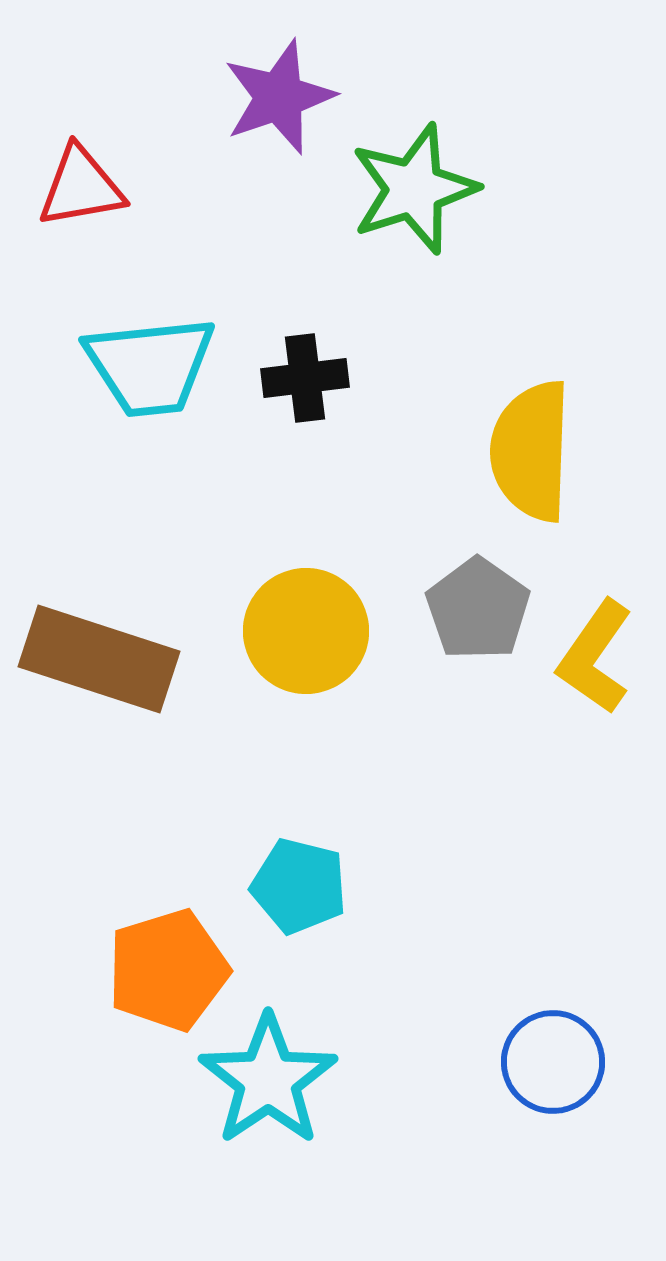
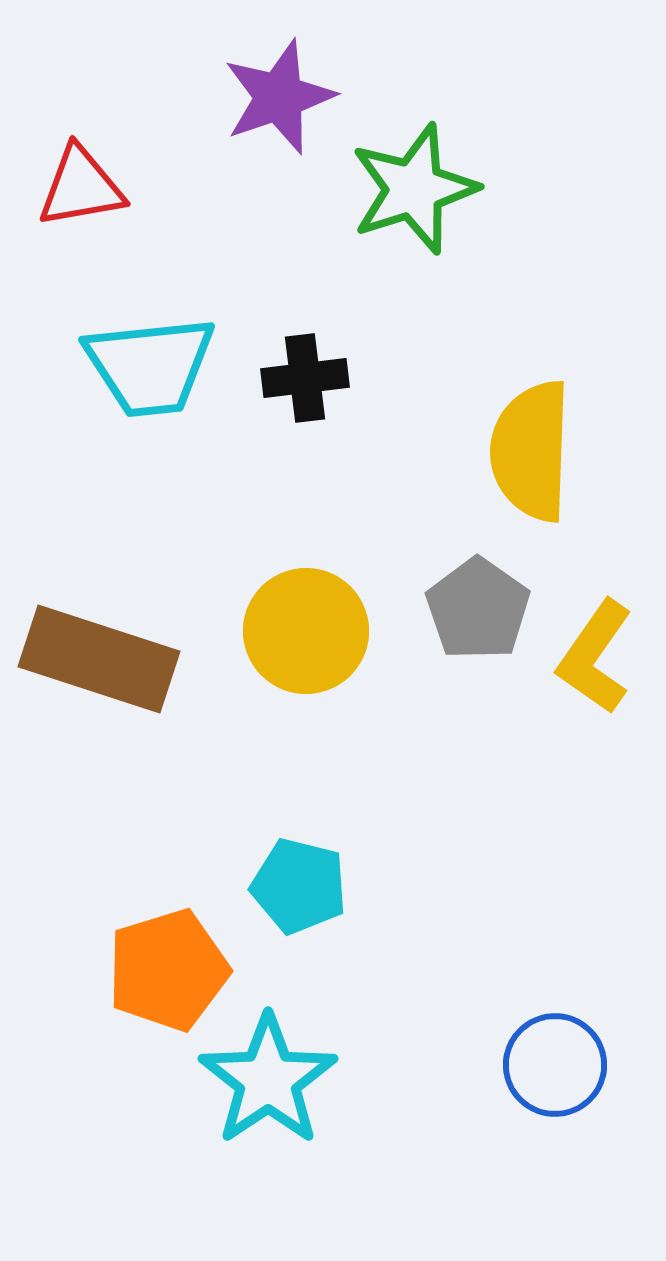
blue circle: moved 2 px right, 3 px down
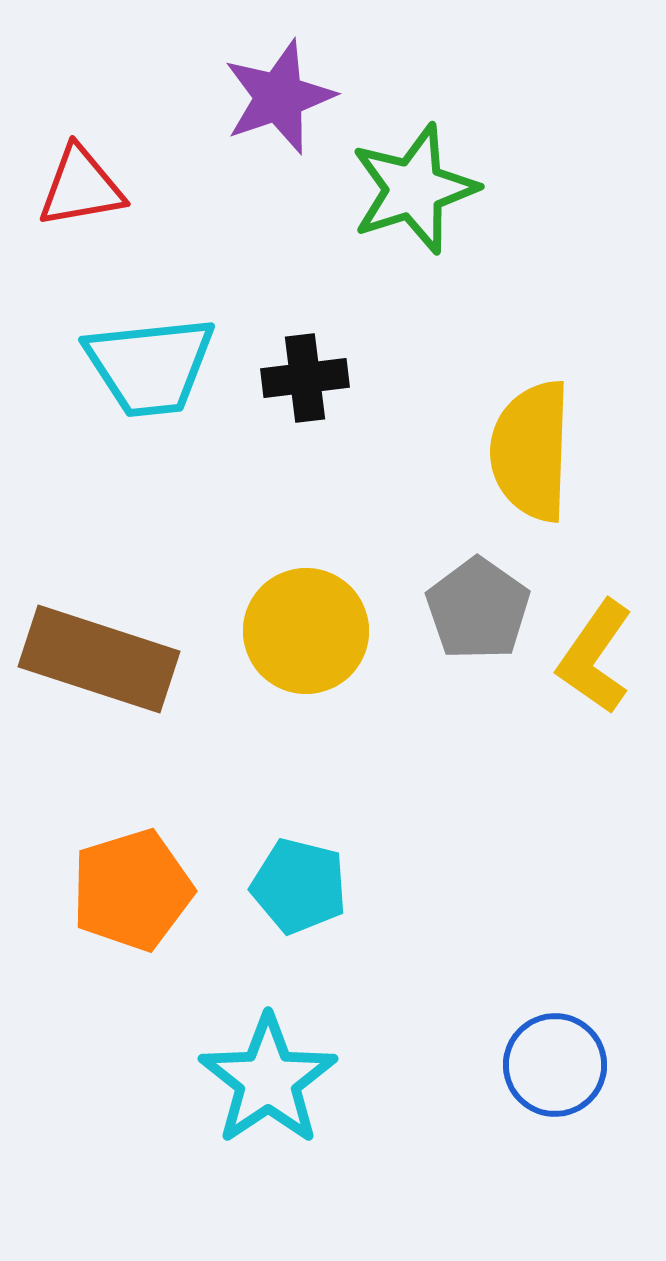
orange pentagon: moved 36 px left, 80 px up
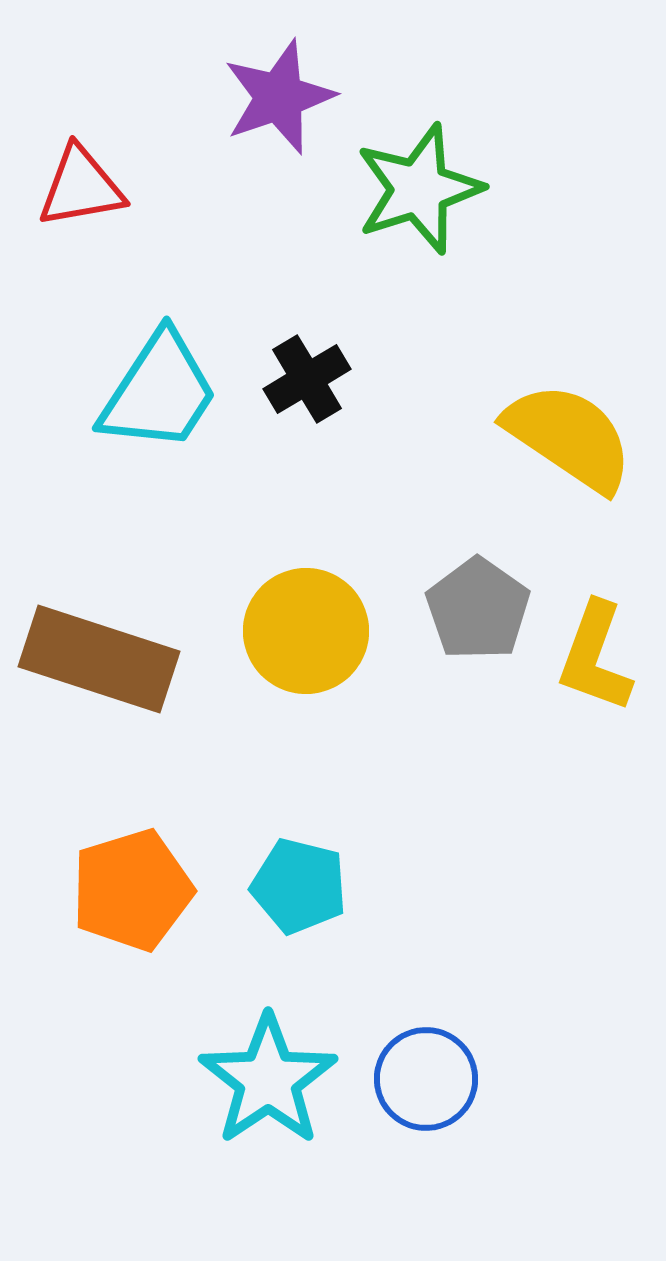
green star: moved 5 px right
cyan trapezoid: moved 9 px right, 26 px down; rotated 51 degrees counterclockwise
black cross: moved 2 px right, 1 px down; rotated 24 degrees counterclockwise
yellow semicircle: moved 38 px right, 14 px up; rotated 122 degrees clockwise
yellow L-shape: rotated 15 degrees counterclockwise
blue circle: moved 129 px left, 14 px down
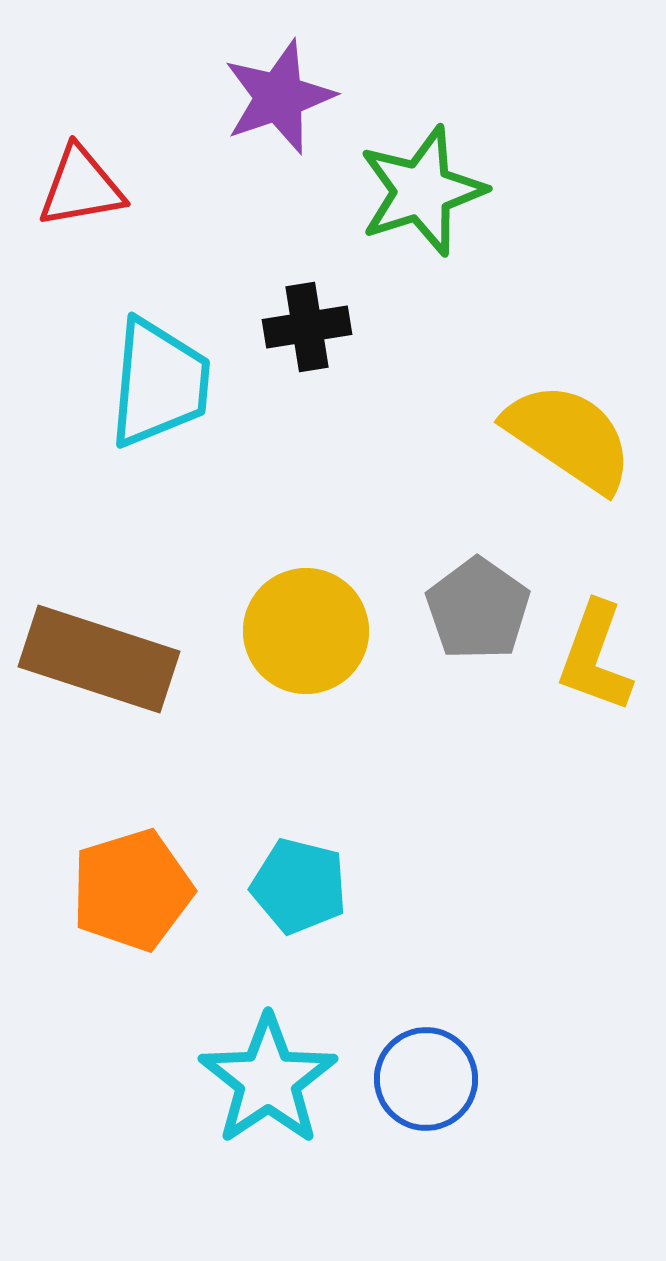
green star: moved 3 px right, 2 px down
black cross: moved 52 px up; rotated 22 degrees clockwise
cyan trapezoid: moved 9 px up; rotated 28 degrees counterclockwise
